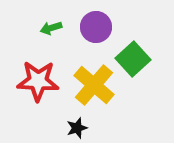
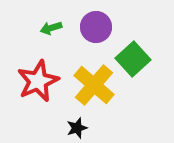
red star: rotated 27 degrees counterclockwise
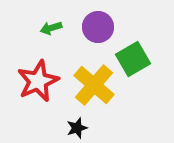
purple circle: moved 2 px right
green square: rotated 12 degrees clockwise
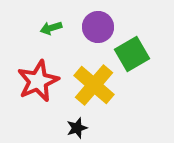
green square: moved 1 px left, 5 px up
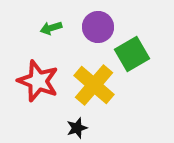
red star: rotated 27 degrees counterclockwise
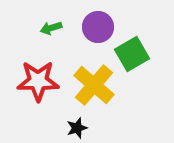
red star: rotated 21 degrees counterclockwise
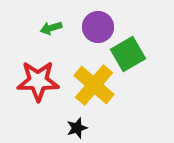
green square: moved 4 px left
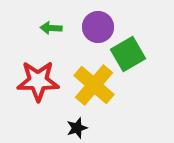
green arrow: rotated 20 degrees clockwise
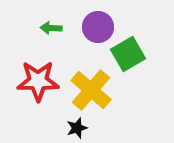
yellow cross: moved 3 px left, 5 px down
